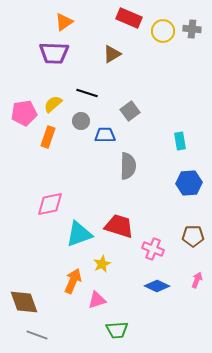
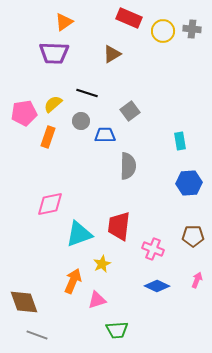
red trapezoid: rotated 100 degrees counterclockwise
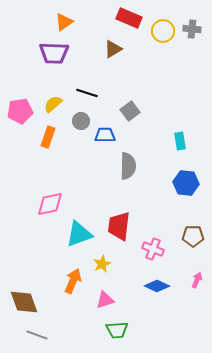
brown triangle: moved 1 px right, 5 px up
pink pentagon: moved 4 px left, 2 px up
blue hexagon: moved 3 px left; rotated 10 degrees clockwise
pink triangle: moved 8 px right
